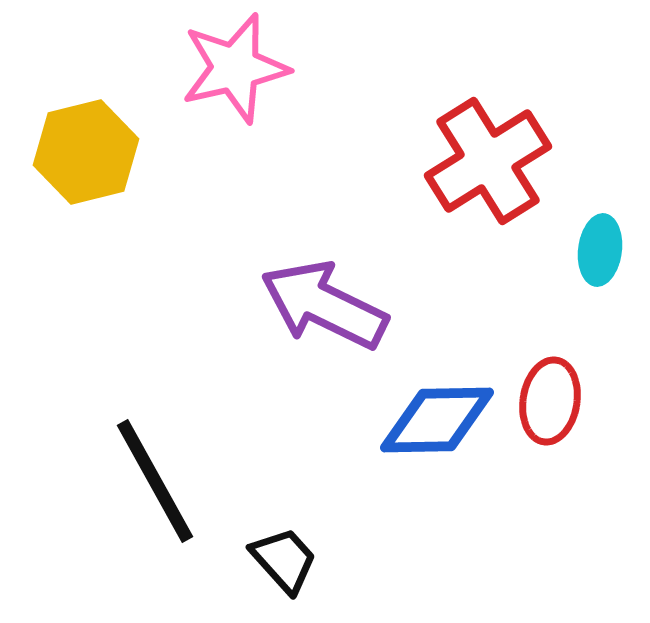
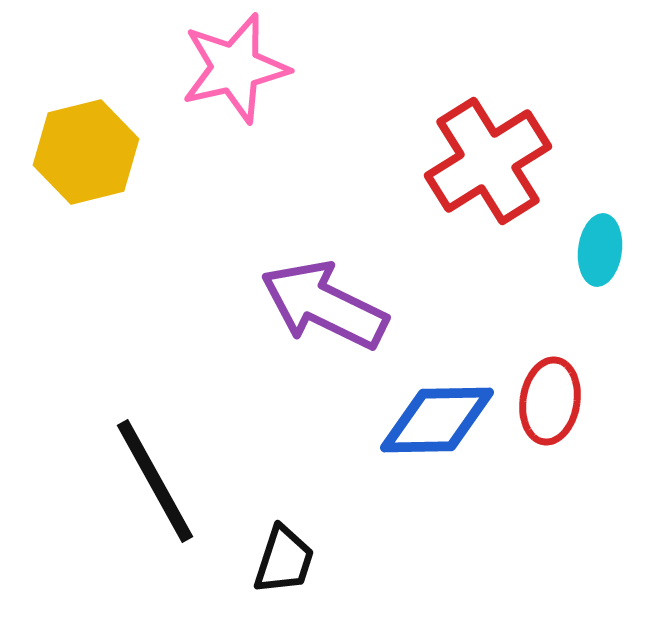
black trapezoid: rotated 60 degrees clockwise
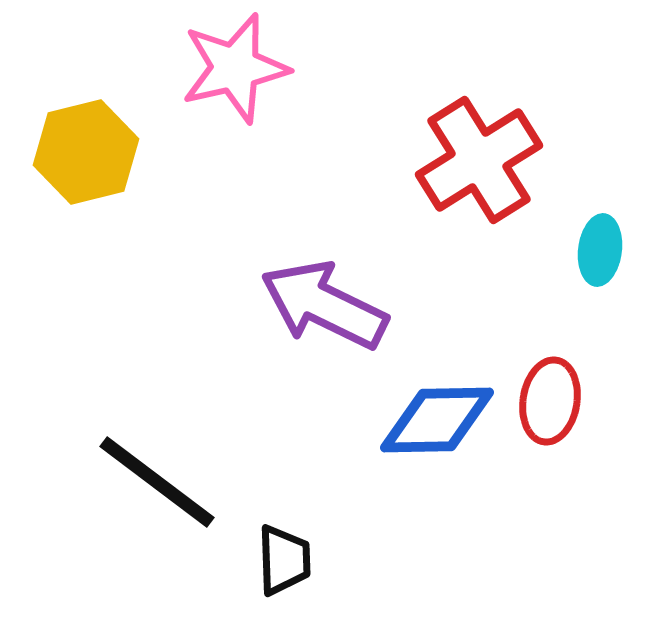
red cross: moved 9 px left, 1 px up
black line: moved 2 px right, 1 px down; rotated 24 degrees counterclockwise
black trapezoid: rotated 20 degrees counterclockwise
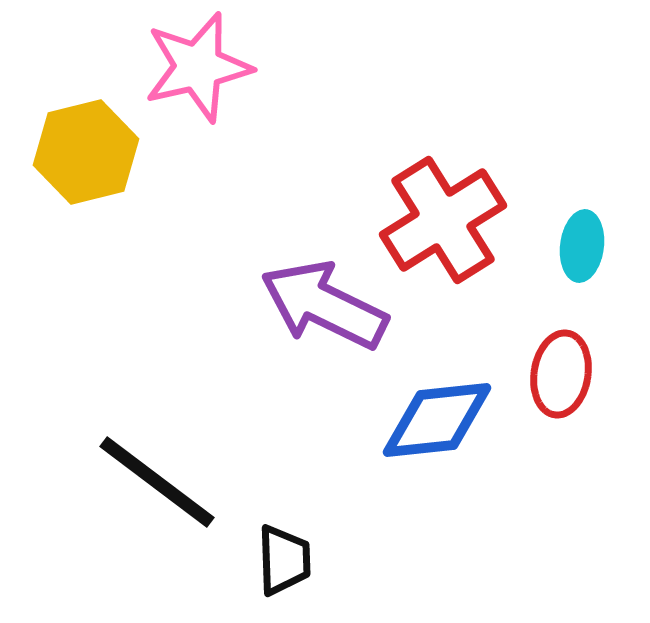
pink star: moved 37 px left, 1 px up
red cross: moved 36 px left, 60 px down
cyan ellipse: moved 18 px left, 4 px up
red ellipse: moved 11 px right, 27 px up
blue diamond: rotated 5 degrees counterclockwise
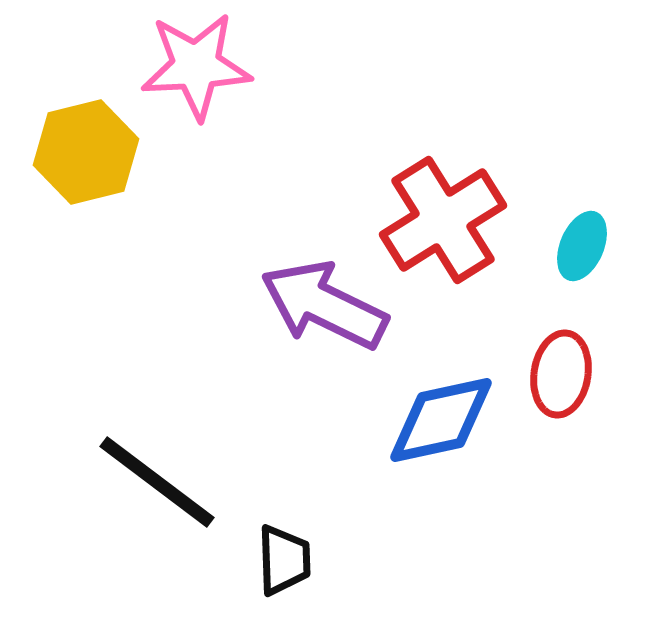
pink star: moved 2 px left, 1 px up; rotated 10 degrees clockwise
cyan ellipse: rotated 16 degrees clockwise
blue diamond: moved 4 px right; rotated 6 degrees counterclockwise
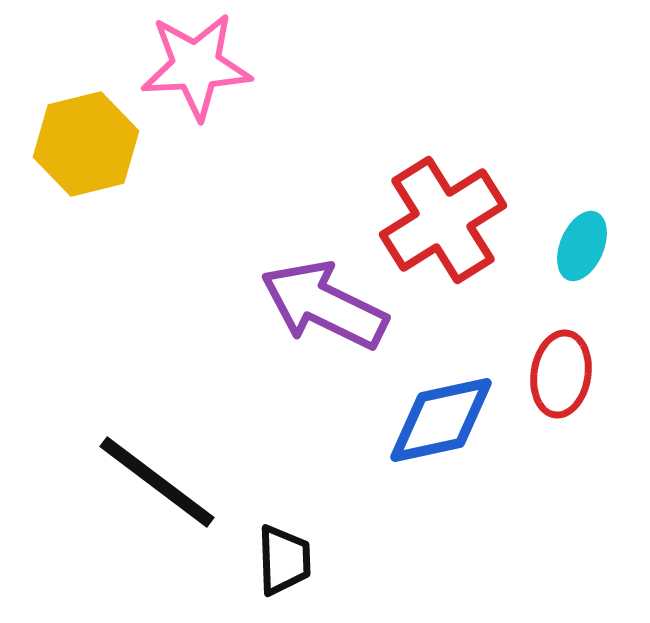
yellow hexagon: moved 8 px up
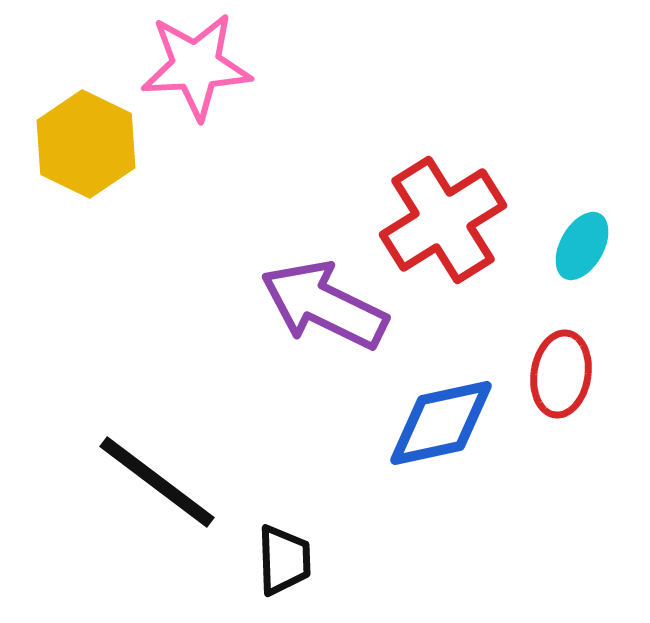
yellow hexagon: rotated 20 degrees counterclockwise
cyan ellipse: rotated 6 degrees clockwise
blue diamond: moved 3 px down
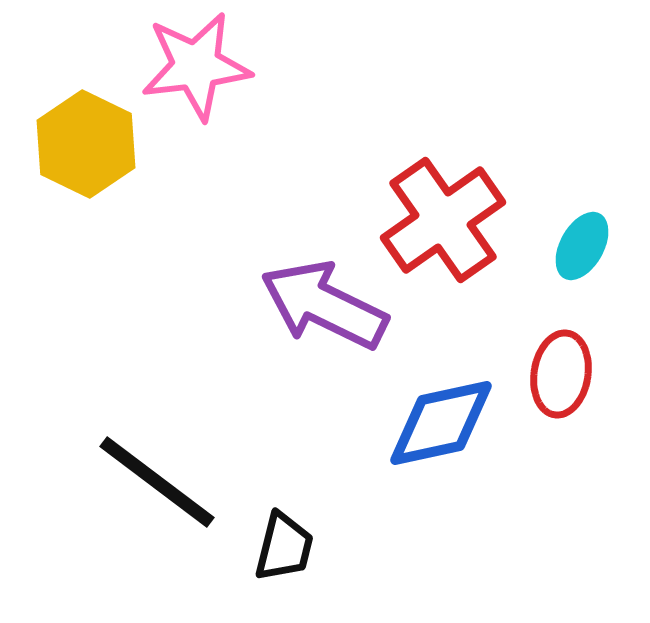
pink star: rotated 4 degrees counterclockwise
red cross: rotated 3 degrees counterclockwise
black trapezoid: moved 13 px up; rotated 16 degrees clockwise
